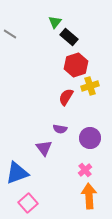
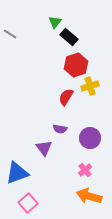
orange arrow: rotated 70 degrees counterclockwise
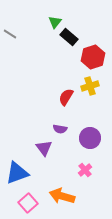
red hexagon: moved 17 px right, 8 px up
orange arrow: moved 27 px left
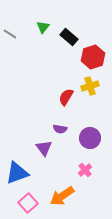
green triangle: moved 12 px left, 5 px down
orange arrow: rotated 50 degrees counterclockwise
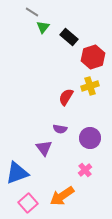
gray line: moved 22 px right, 22 px up
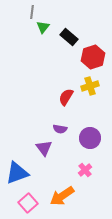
gray line: rotated 64 degrees clockwise
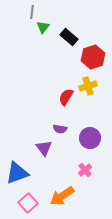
yellow cross: moved 2 px left
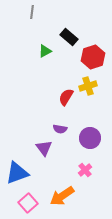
green triangle: moved 2 px right, 24 px down; rotated 24 degrees clockwise
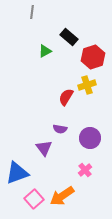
yellow cross: moved 1 px left, 1 px up
pink square: moved 6 px right, 4 px up
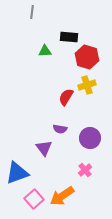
black rectangle: rotated 36 degrees counterclockwise
green triangle: rotated 24 degrees clockwise
red hexagon: moved 6 px left; rotated 25 degrees counterclockwise
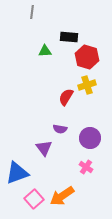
pink cross: moved 1 px right, 3 px up; rotated 16 degrees counterclockwise
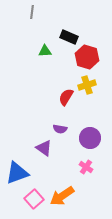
black rectangle: rotated 18 degrees clockwise
purple triangle: rotated 18 degrees counterclockwise
